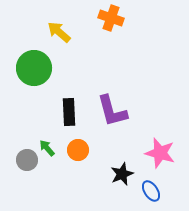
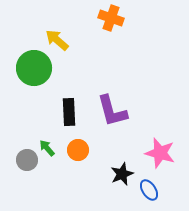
yellow arrow: moved 2 px left, 8 px down
blue ellipse: moved 2 px left, 1 px up
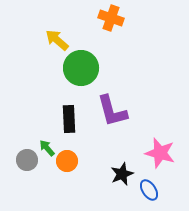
green circle: moved 47 px right
black rectangle: moved 7 px down
orange circle: moved 11 px left, 11 px down
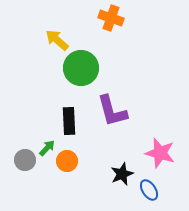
black rectangle: moved 2 px down
green arrow: rotated 84 degrees clockwise
gray circle: moved 2 px left
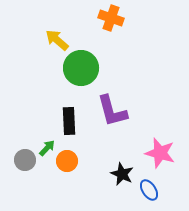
black star: rotated 25 degrees counterclockwise
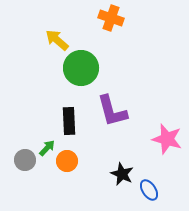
pink star: moved 7 px right, 14 px up
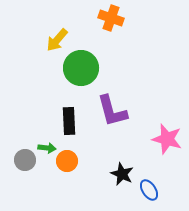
yellow arrow: rotated 90 degrees counterclockwise
green arrow: rotated 54 degrees clockwise
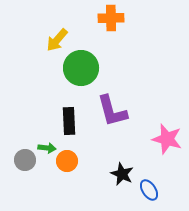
orange cross: rotated 20 degrees counterclockwise
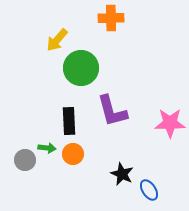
pink star: moved 3 px right, 16 px up; rotated 16 degrees counterclockwise
orange circle: moved 6 px right, 7 px up
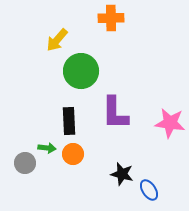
green circle: moved 3 px down
purple L-shape: moved 3 px right, 2 px down; rotated 15 degrees clockwise
pink star: rotated 8 degrees clockwise
gray circle: moved 3 px down
black star: rotated 10 degrees counterclockwise
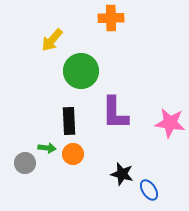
yellow arrow: moved 5 px left
